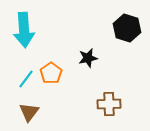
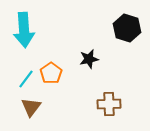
black star: moved 1 px right, 1 px down
brown triangle: moved 2 px right, 5 px up
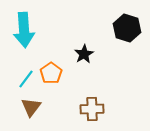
black star: moved 5 px left, 5 px up; rotated 18 degrees counterclockwise
brown cross: moved 17 px left, 5 px down
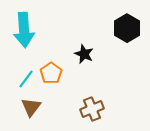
black hexagon: rotated 12 degrees clockwise
black star: rotated 18 degrees counterclockwise
brown cross: rotated 20 degrees counterclockwise
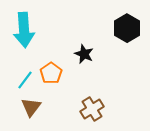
cyan line: moved 1 px left, 1 px down
brown cross: rotated 10 degrees counterclockwise
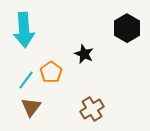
orange pentagon: moved 1 px up
cyan line: moved 1 px right
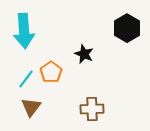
cyan arrow: moved 1 px down
cyan line: moved 1 px up
brown cross: rotated 30 degrees clockwise
